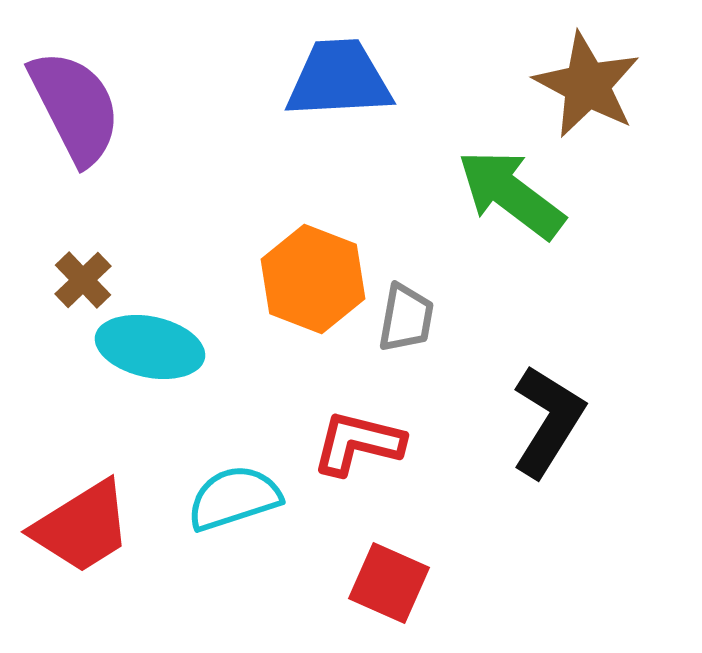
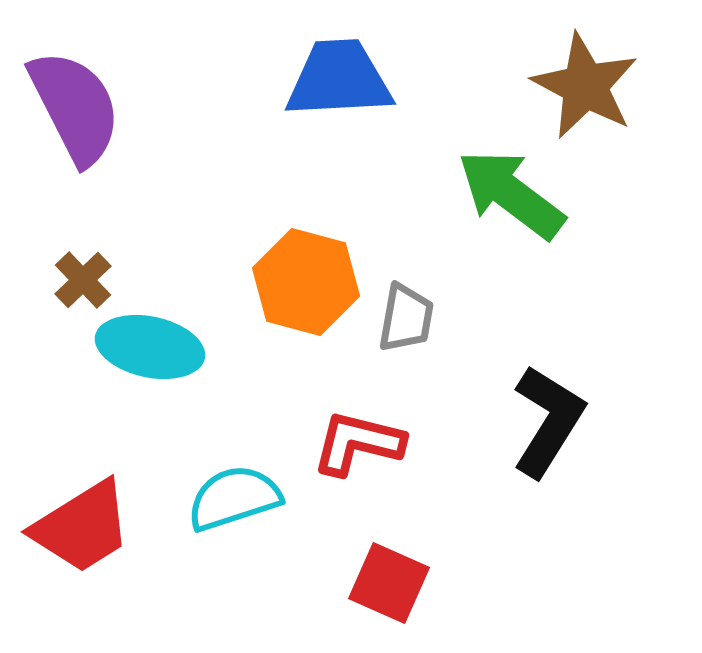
brown star: moved 2 px left, 1 px down
orange hexagon: moved 7 px left, 3 px down; rotated 6 degrees counterclockwise
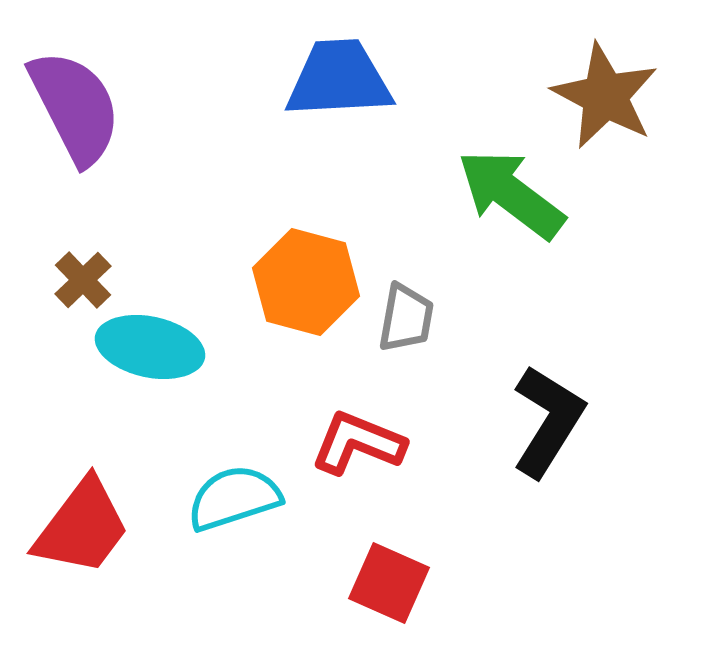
brown star: moved 20 px right, 10 px down
red L-shape: rotated 8 degrees clockwise
red trapezoid: rotated 21 degrees counterclockwise
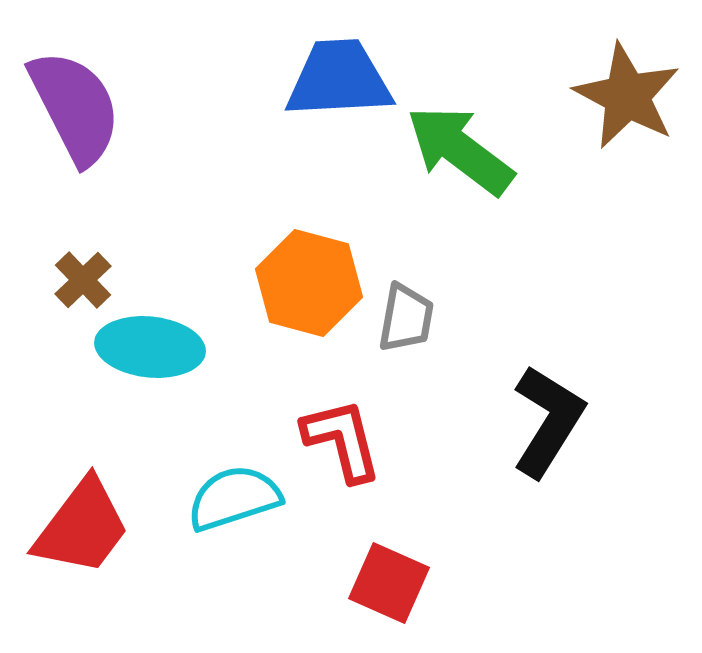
brown star: moved 22 px right
green arrow: moved 51 px left, 44 px up
orange hexagon: moved 3 px right, 1 px down
cyan ellipse: rotated 6 degrees counterclockwise
red L-shape: moved 16 px left, 3 px up; rotated 54 degrees clockwise
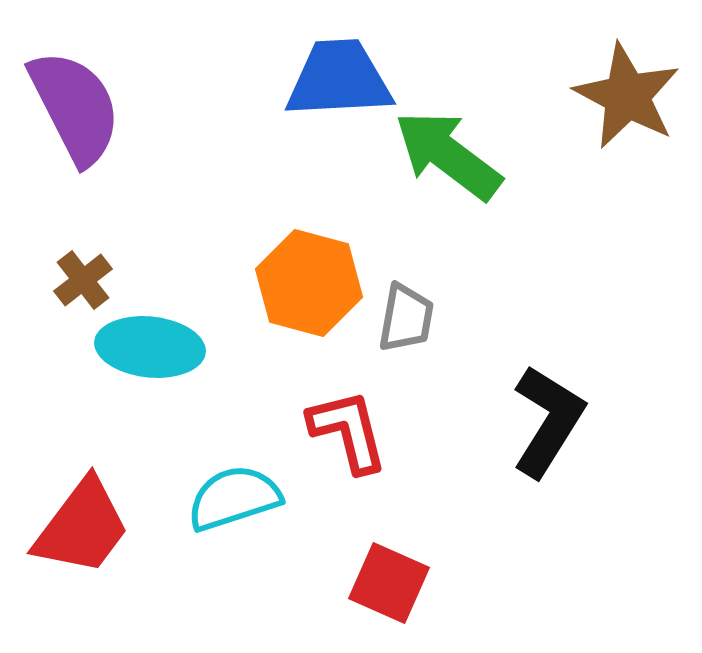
green arrow: moved 12 px left, 5 px down
brown cross: rotated 6 degrees clockwise
red L-shape: moved 6 px right, 9 px up
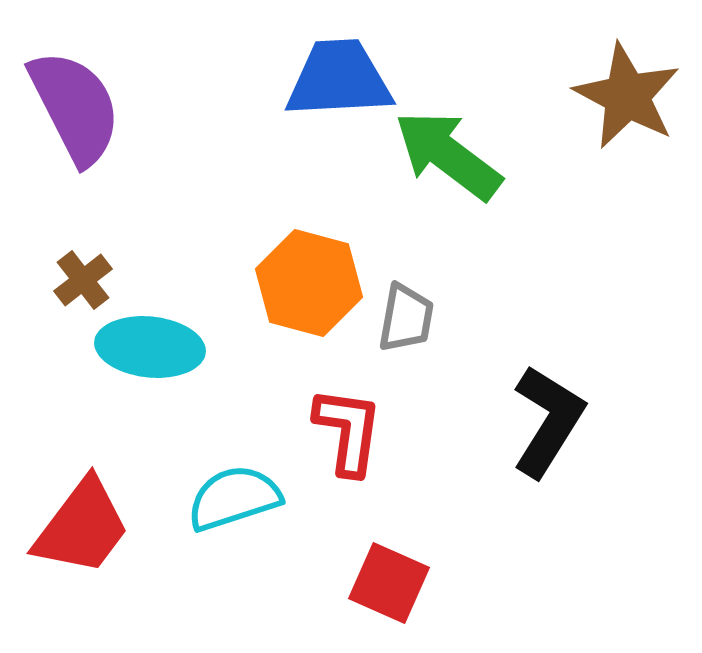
red L-shape: rotated 22 degrees clockwise
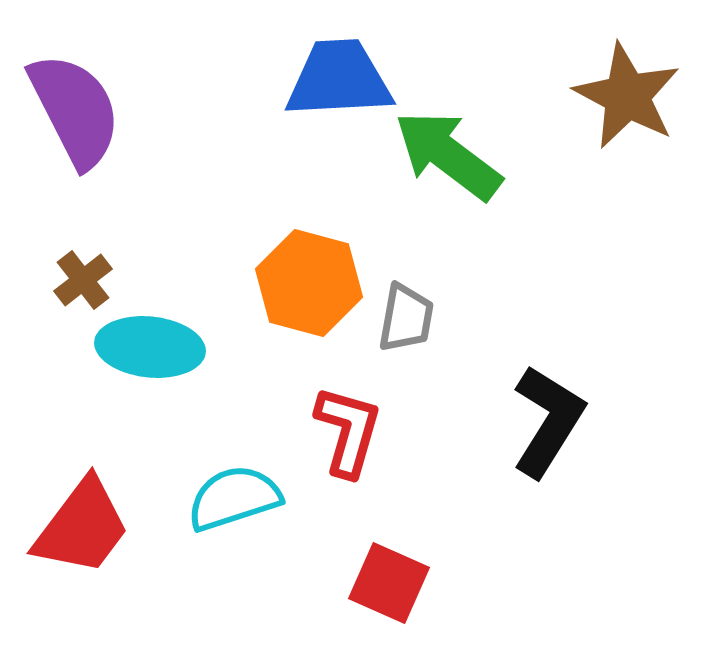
purple semicircle: moved 3 px down
red L-shape: rotated 8 degrees clockwise
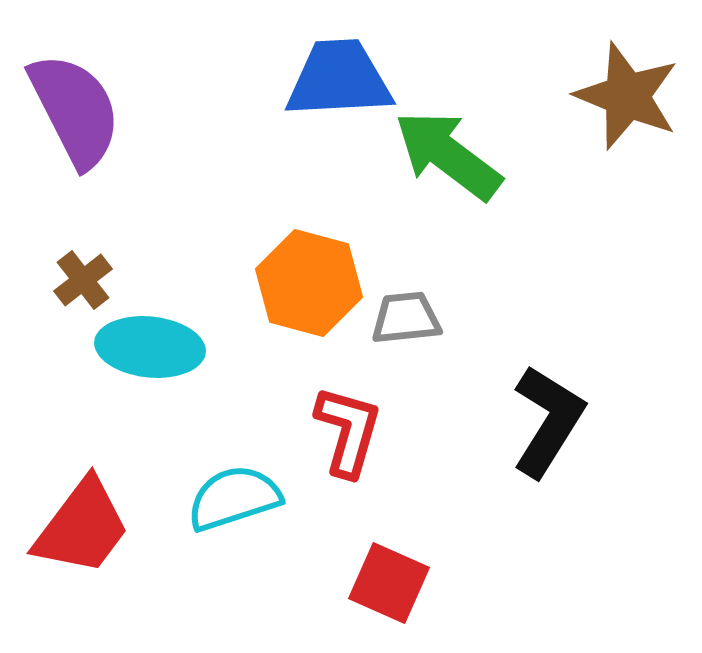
brown star: rotated 6 degrees counterclockwise
gray trapezoid: rotated 106 degrees counterclockwise
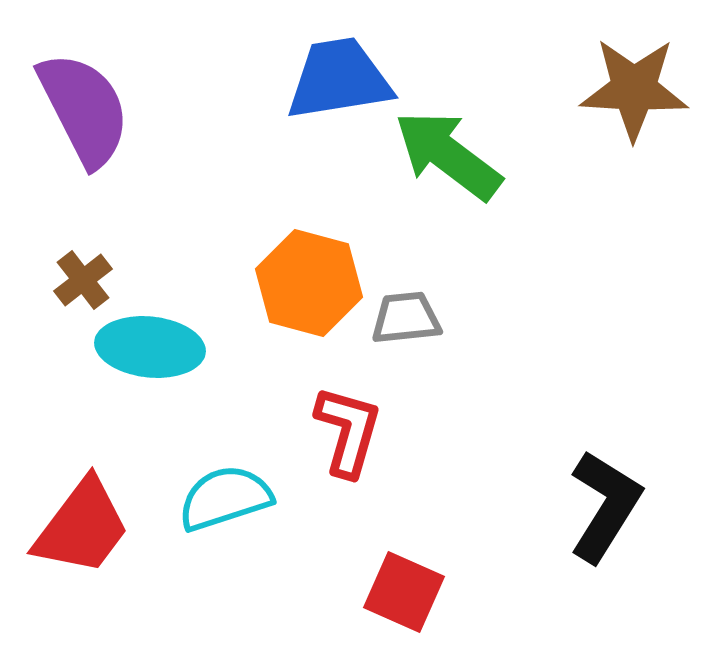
blue trapezoid: rotated 6 degrees counterclockwise
brown star: moved 7 px right, 7 px up; rotated 19 degrees counterclockwise
purple semicircle: moved 9 px right, 1 px up
black L-shape: moved 57 px right, 85 px down
cyan semicircle: moved 9 px left
red square: moved 15 px right, 9 px down
